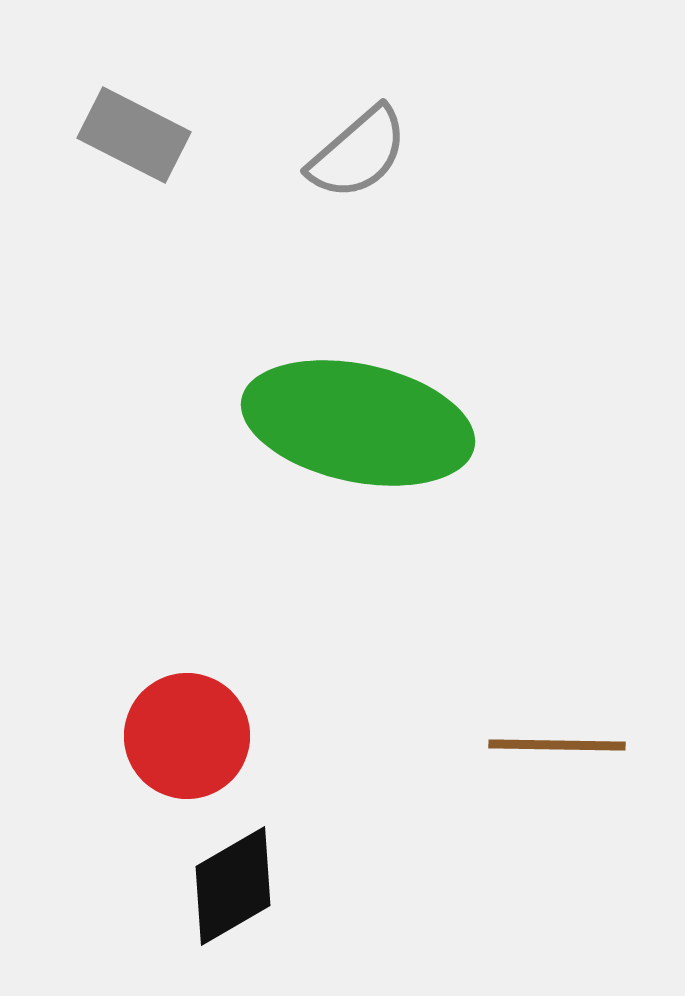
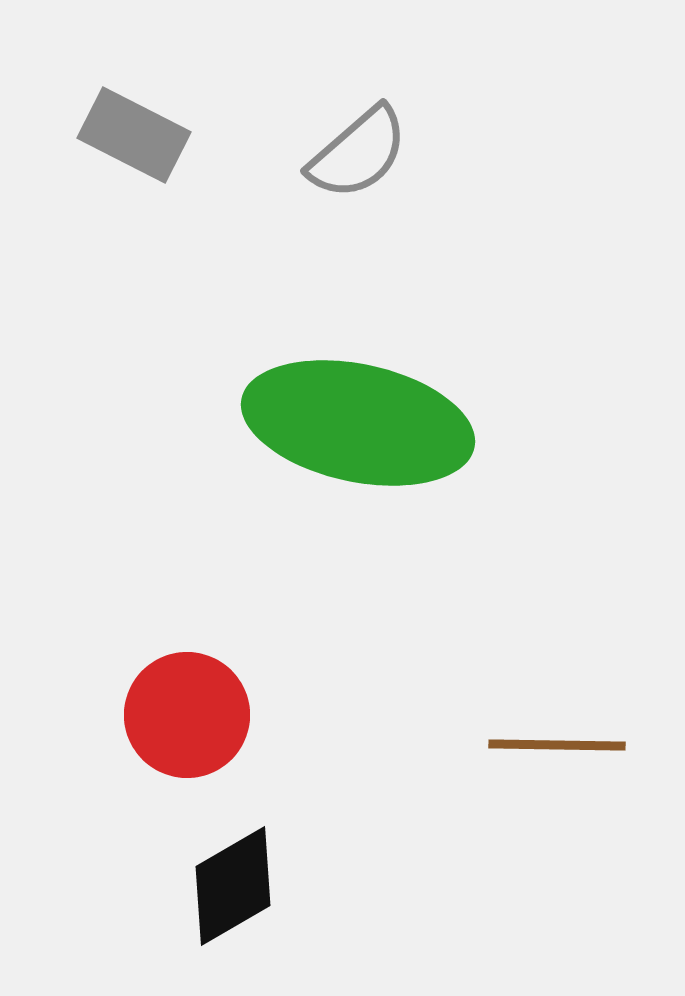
red circle: moved 21 px up
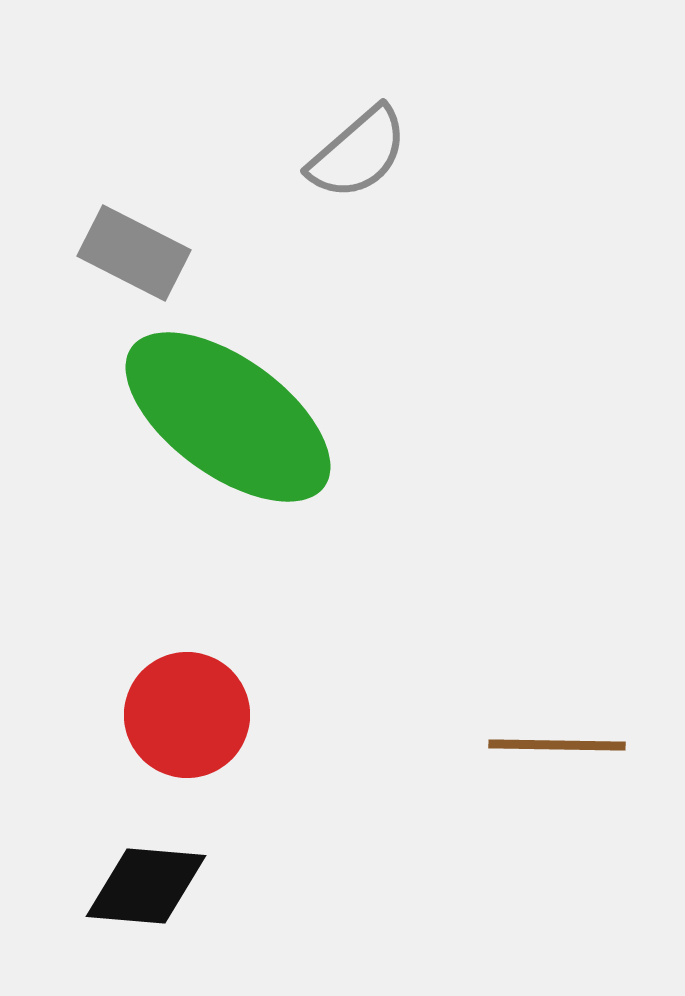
gray rectangle: moved 118 px down
green ellipse: moved 130 px left, 6 px up; rotated 24 degrees clockwise
black diamond: moved 87 px left; rotated 35 degrees clockwise
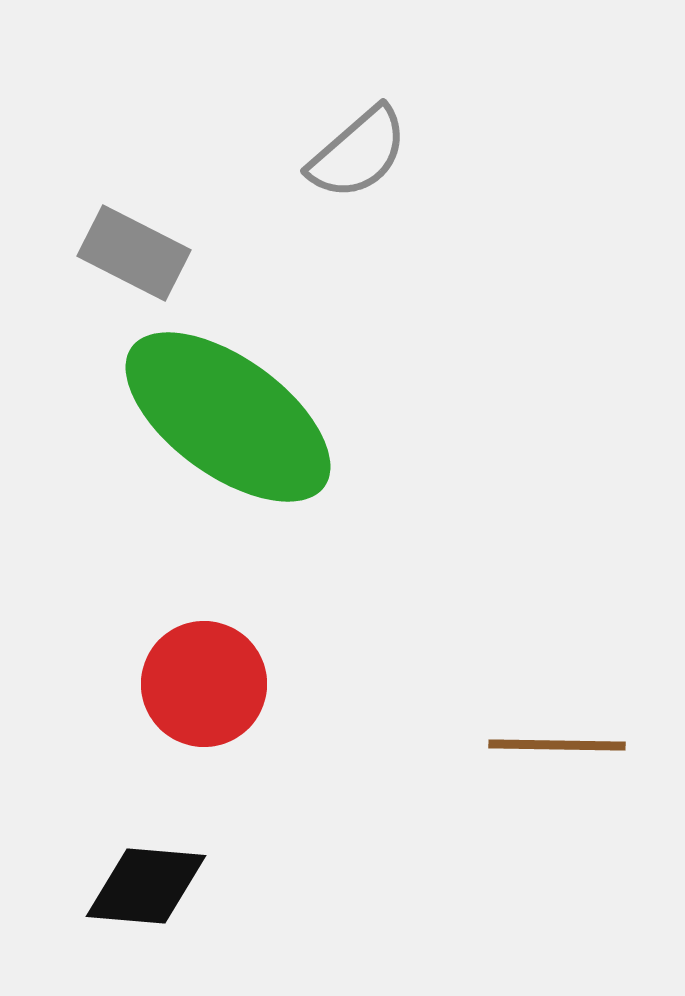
red circle: moved 17 px right, 31 px up
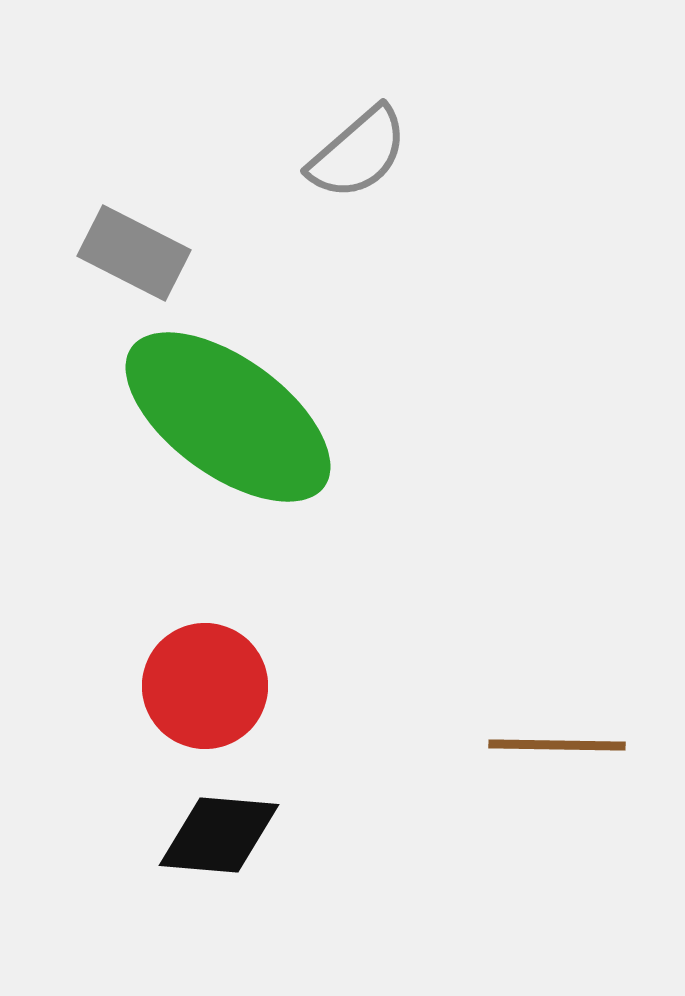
red circle: moved 1 px right, 2 px down
black diamond: moved 73 px right, 51 px up
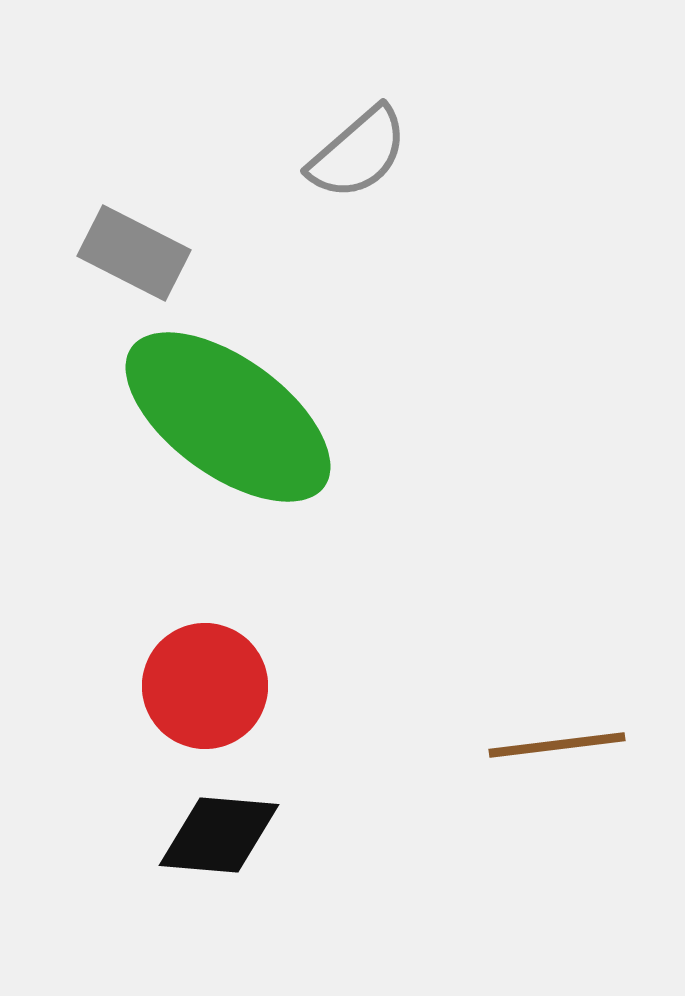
brown line: rotated 8 degrees counterclockwise
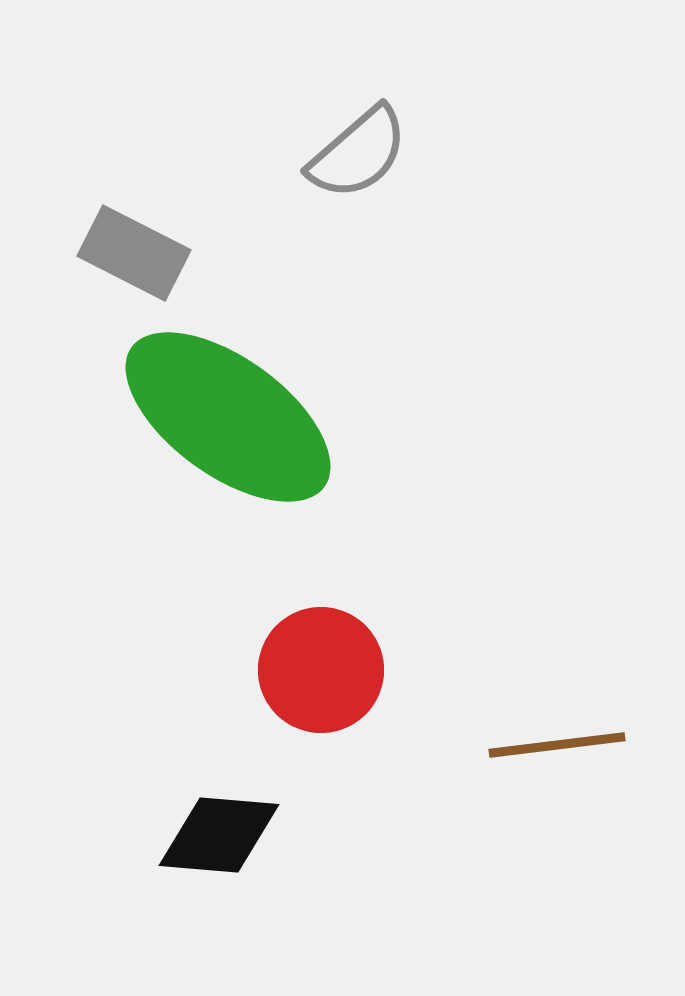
red circle: moved 116 px right, 16 px up
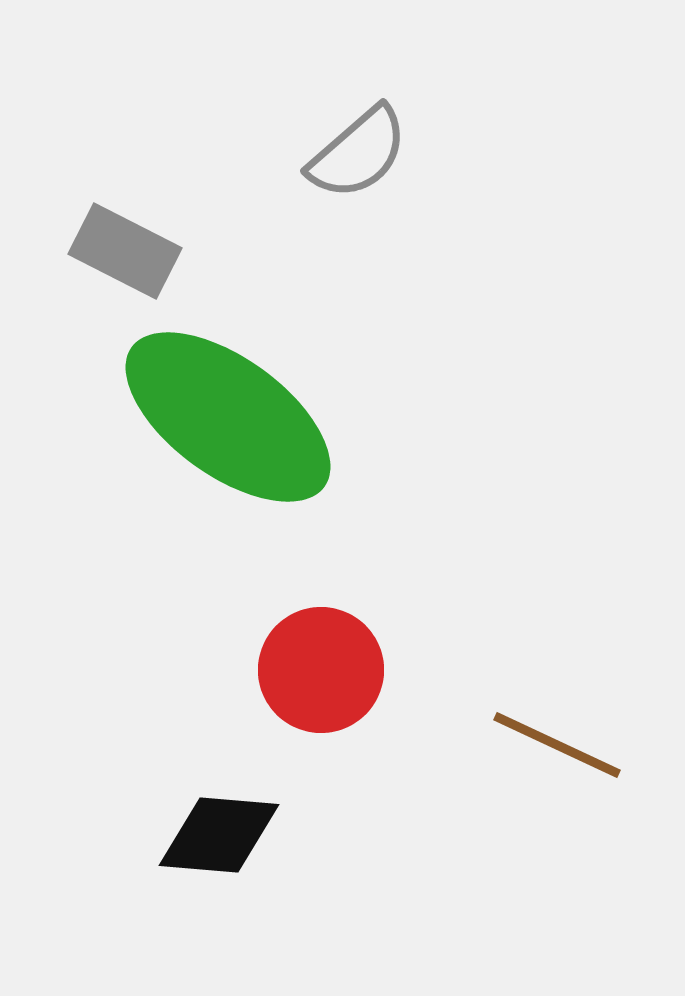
gray rectangle: moved 9 px left, 2 px up
brown line: rotated 32 degrees clockwise
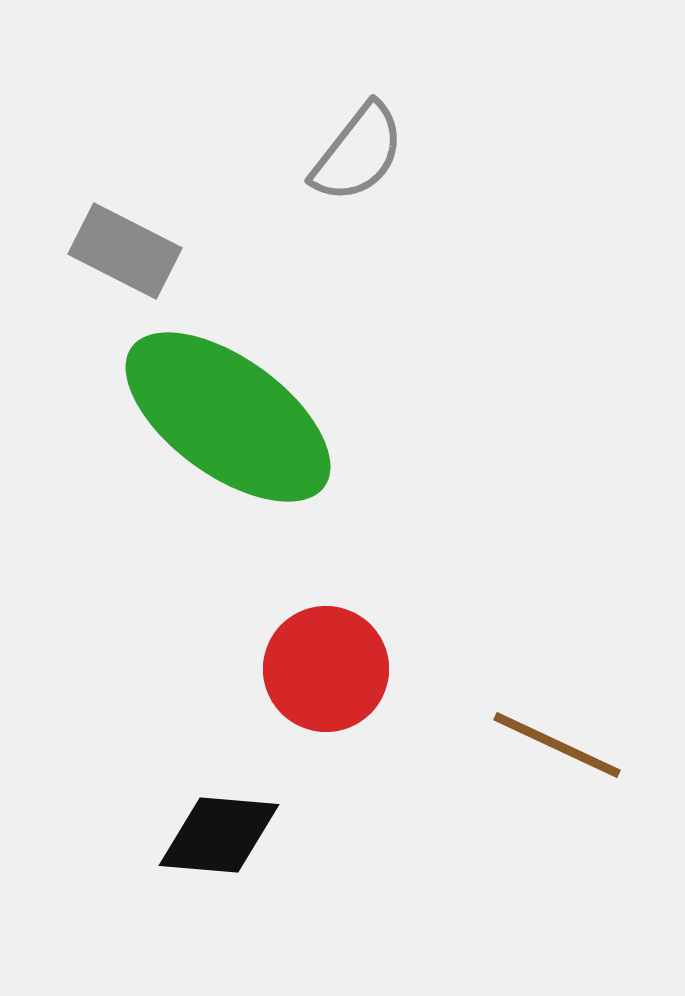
gray semicircle: rotated 11 degrees counterclockwise
red circle: moved 5 px right, 1 px up
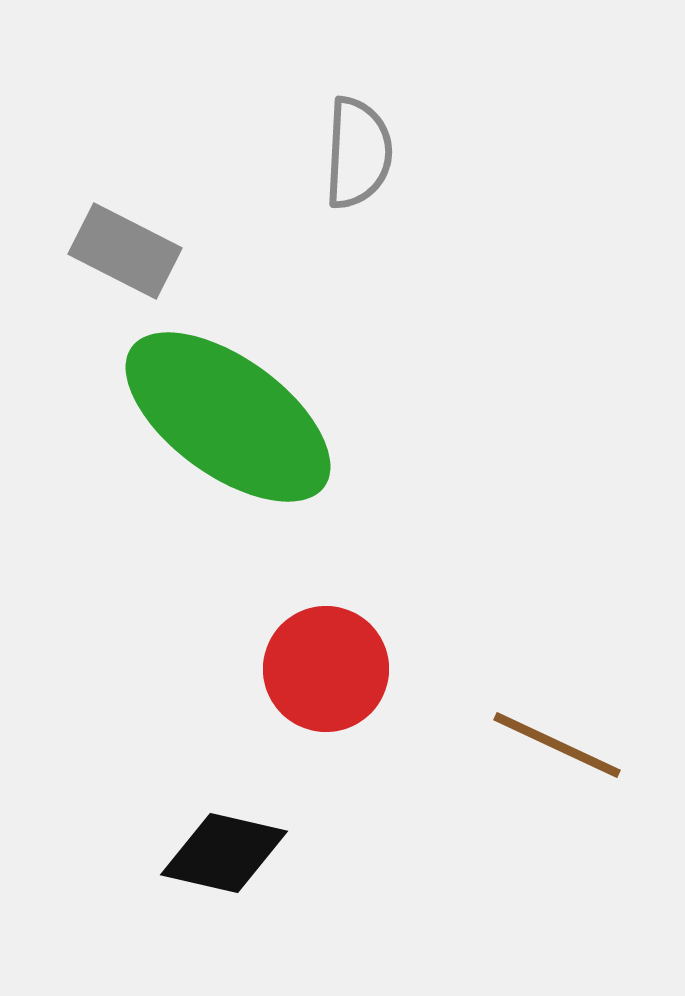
gray semicircle: rotated 35 degrees counterclockwise
black diamond: moved 5 px right, 18 px down; rotated 8 degrees clockwise
